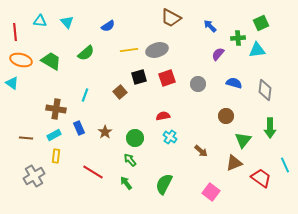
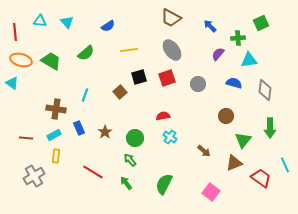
gray ellipse at (157, 50): moved 15 px right; rotated 70 degrees clockwise
cyan triangle at (257, 50): moved 8 px left, 10 px down
brown arrow at (201, 151): moved 3 px right
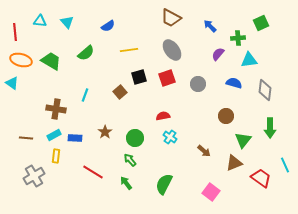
blue rectangle at (79, 128): moved 4 px left, 10 px down; rotated 64 degrees counterclockwise
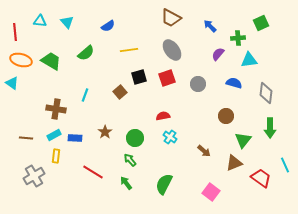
gray diamond at (265, 90): moved 1 px right, 3 px down
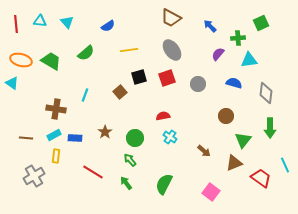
red line at (15, 32): moved 1 px right, 8 px up
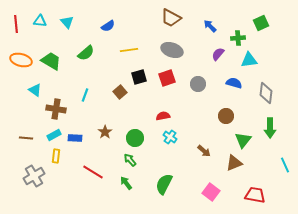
gray ellipse at (172, 50): rotated 35 degrees counterclockwise
cyan triangle at (12, 83): moved 23 px right, 7 px down
red trapezoid at (261, 178): moved 6 px left, 17 px down; rotated 25 degrees counterclockwise
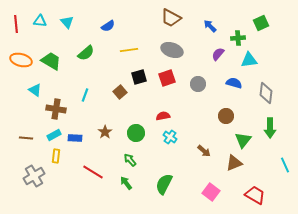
green circle at (135, 138): moved 1 px right, 5 px up
red trapezoid at (255, 195): rotated 20 degrees clockwise
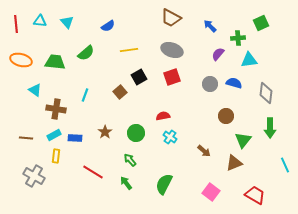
green trapezoid at (51, 61): moved 4 px right, 1 px down; rotated 25 degrees counterclockwise
black square at (139, 77): rotated 14 degrees counterclockwise
red square at (167, 78): moved 5 px right, 1 px up
gray circle at (198, 84): moved 12 px right
gray cross at (34, 176): rotated 30 degrees counterclockwise
